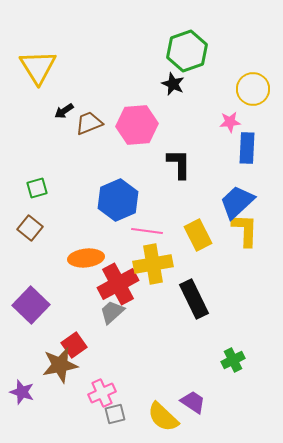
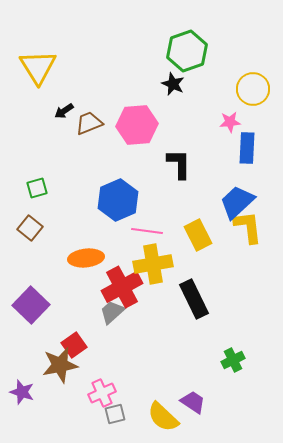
yellow L-shape: moved 3 px right, 3 px up; rotated 9 degrees counterclockwise
red cross: moved 4 px right, 3 px down
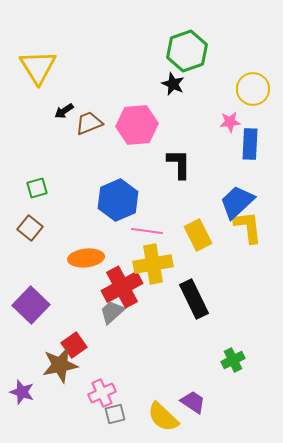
blue rectangle: moved 3 px right, 4 px up
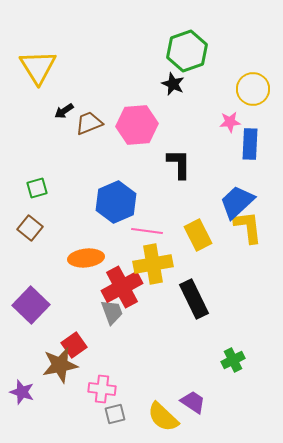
blue hexagon: moved 2 px left, 2 px down
gray trapezoid: rotated 112 degrees clockwise
pink cross: moved 4 px up; rotated 32 degrees clockwise
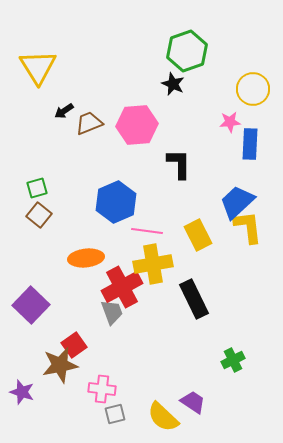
brown square: moved 9 px right, 13 px up
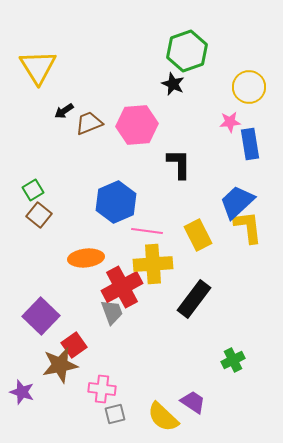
yellow circle: moved 4 px left, 2 px up
blue rectangle: rotated 12 degrees counterclockwise
green square: moved 4 px left, 2 px down; rotated 15 degrees counterclockwise
yellow cross: rotated 6 degrees clockwise
black rectangle: rotated 63 degrees clockwise
purple square: moved 10 px right, 11 px down
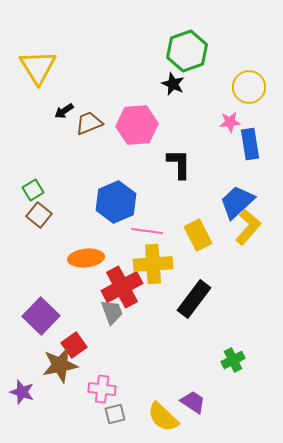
yellow L-shape: rotated 48 degrees clockwise
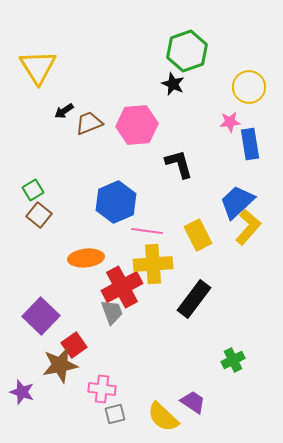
black L-shape: rotated 16 degrees counterclockwise
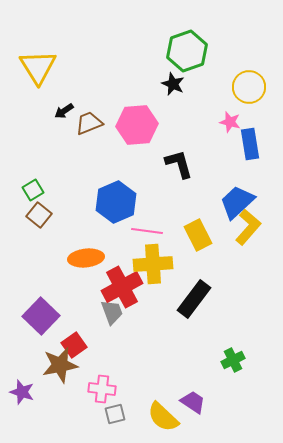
pink star: rotated 20 degrees clockwise
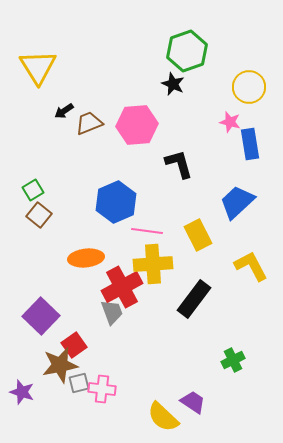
yellow L-shape: moved 3 px right, 39 px down; rotated 69 degrees counterclockwise
gray square: moved 36 px left, 31 px up
